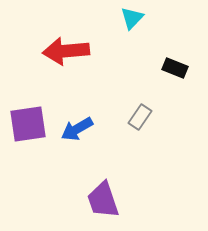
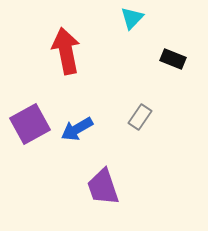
red arrow: rotated 84 degrees clockwise
black rectangle: moved 2 px left, 9 px up
purple square: moved 2 px right; rotated 21 degrees counterclockwise
purple trapezoid: moved 13 px up
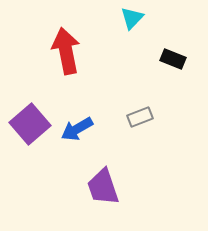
gray rectangle: rotated 35 degrees clockwise
purple square: rotated 12 degrees counterclockwise
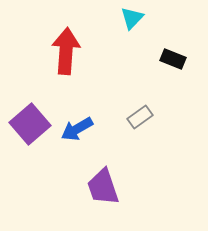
red arrow: rotated 15 degrees clockwise
gray rectangle: rotated 15 degrees counterclockwise
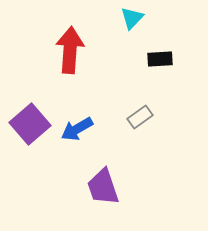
red arrow: moved 4 px right, 1 px up
black rectangle: moved 13 px left; rotated 25 degrees counterclockwise
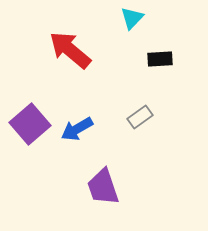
red arrow: rotated 54 degrees counterclockwise
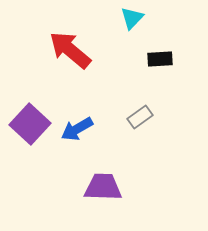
purple square: rotated 6 degrees counterclockwise
purple trapezoid: rotated 111 degrees clockwise
